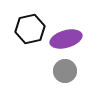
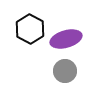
black hexagon: rotated 20 degrees counterclockwise
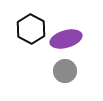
black hexagon: moved 1 px right
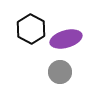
gray circle: moved 5 px left, 1 px down
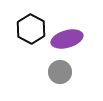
purple ellipse: moved 1 px right
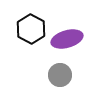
gray circle: moved 3 px down
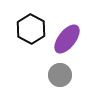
purple ellipse: rotated 36 degrees counterclockwise
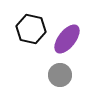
black hexagon: rotated 16 degrees counterclockwise
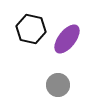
gray circle: moved 2 px left, 10 px down
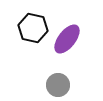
black hexagon: moved 2 px right, 1 px up
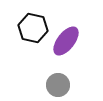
purple ellipse: moved 1 px left, 2 px down
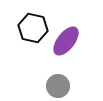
gray circle: moved 1 px down
